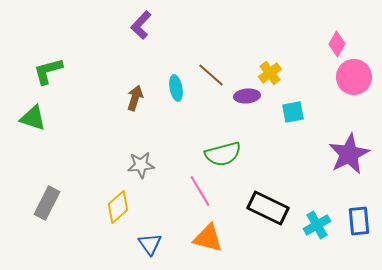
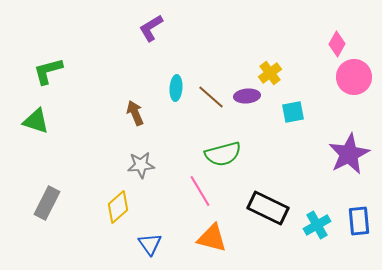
purple L-shape: moved 10 px right, 3 px down; rotated 16 degrees clockwise
brown line: moved 22 px down
cyan ellipse: rotated 15 degrees clockwise
brown arrow: moved 15 px down; rotated 40 degrees counterclockwise
green triangle: moved 3 px right, 3 px down
orange triangle: moved 4 px right
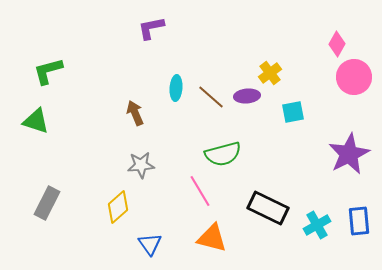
purple L-shape: rotated 20 degrees clockwise
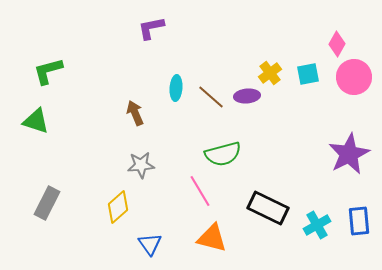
cyan square: moved 15 px right, 38 px up
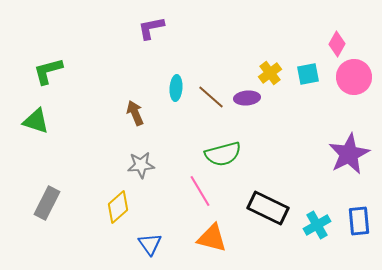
purple ellipse: moved 2 px down
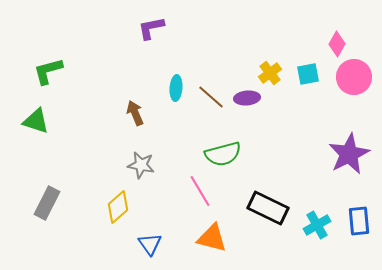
gray star: rotated 16 degrees clockwise
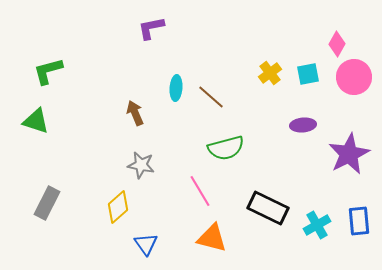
purple ellipse: moved 56 px right, 27 px down
green semicircle: moved 3 px right, 6 px up
blue triangle: moved 4 px left
